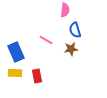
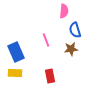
pink semicircle: moved 1 px left, 1 px down
pink line: rotated 40 degrees clockwise
red rectangle: moved 13 px right
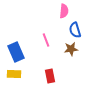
yellow rectangle: moved 1 px left, 1 px down
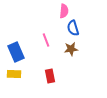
blue semicircle: moved 2 px left, 2 px up
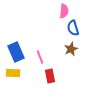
pink line: moved 6 px left, 17 px down
brown star: rotated 16 degrees counterclockwise
yellow rectangle: moved 1 px left, 1 px up
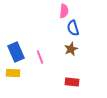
red rectangle: moved 22 px right, 6 px down; rotated 72 degrees counterclockwise
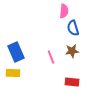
brown star: moved 1 px right, 2 px down; rotated 16 degrees clockwise
pink line: moved 11 px right
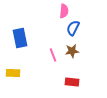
blue semicircle: rotated 42 degrees clockwise
blue rectangle: moved 4 px right, 14 px up; rotated 12 degrees clockwise
pink line: moved 2 px right, 2 px up
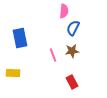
red rectangle: rotated 56 degrees clockwise
